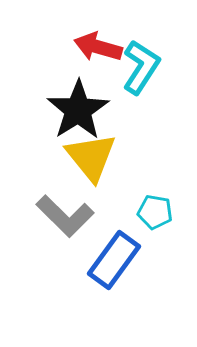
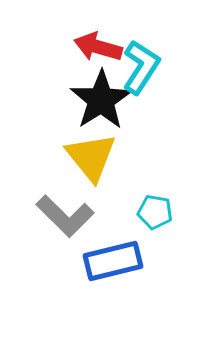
black star: moved 23 px right, 10 px up
blue rectangle: moved 1 px left, 1 px down; rotated 40 degrees clockwise
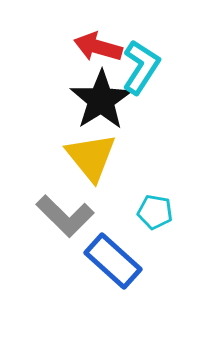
blue rectangle: rotated 56 degrees clockwise
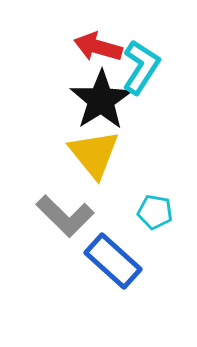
yellow triangle: moved 3 px right, 3 px up
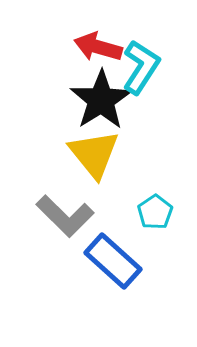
cyan pentagon: rotated 28 degrees clockwise
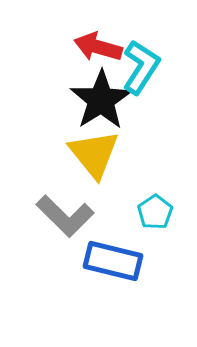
blue rectangle: rotated 28 degrees counterclockwise
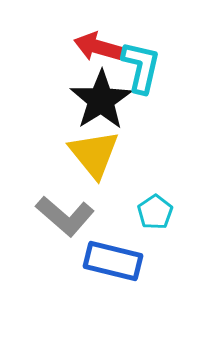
cyan L-shape: rotated 20 degrees counterclockwise
gray L-shape: rotated 4 degrees counterclockwise
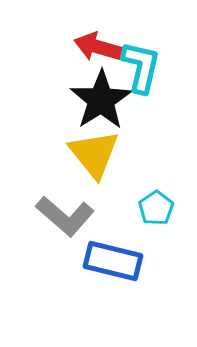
cyan pentagon: moved 1 px right, 4 px up
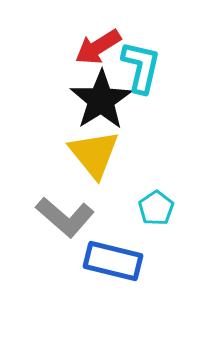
red arrow: rotated 48 degrees counterclockwise
gray L-shape: moved 1 px down
